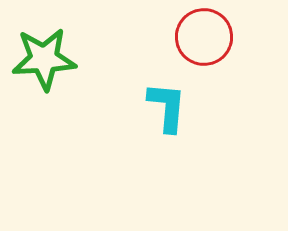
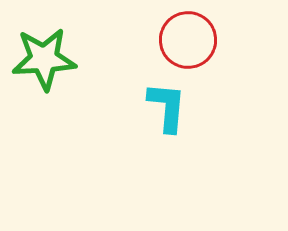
red circle: moved 16 px left, 3 px down
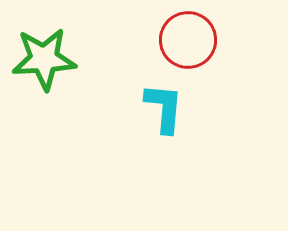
cyan L-shape: moved 3 px left, 1 px down
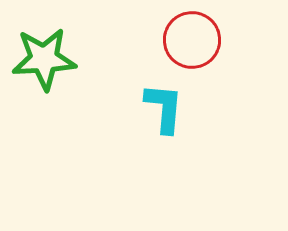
red circle: moved 4 px right
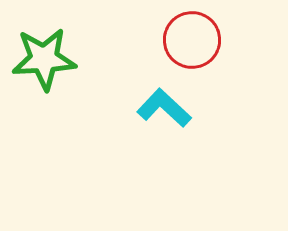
cyan L-shape: rotated 52 degrees counterclockwise
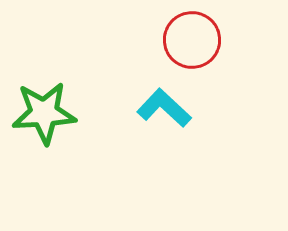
green star: moved 54 px down
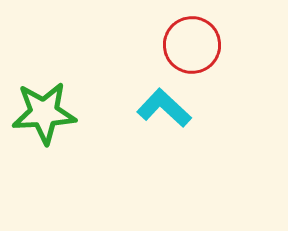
red circle: moved 5 px down
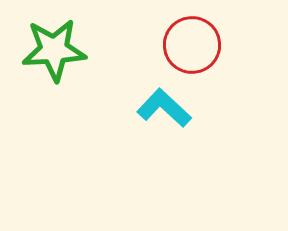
green star: moved 10 px right, 63 px up
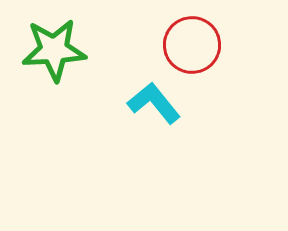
cyan L-shape: moved 10 px left, 5 px up; rotated 8 degrees clockwise
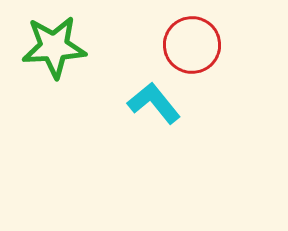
green star: moved 3 px up
